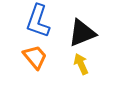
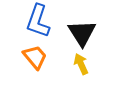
black triangle: rotated 40 degrees counterclockwise
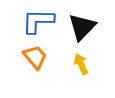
blue L-shape: rotated 72 degrees clockwise
black triangle: moved 6 px up; rotated 16 degrees clockwise
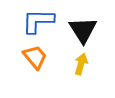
black triangle: moved 1 px right, 3 px down; rotated 16 degrees counterclockwise
yellow arrow: rotated 40 degrees clockwise
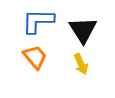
yellow arrow: rotated 140 degrees clockwise
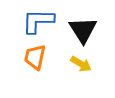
orange trapezoid: rotated 128 degrees counterclockwise
yellow arrow: rotated 35 degrees counterclockwise
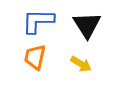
black triangle: moved 4 px right, 5 px up
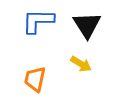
orange trapezoid: moved 22 px down
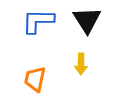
black triangle: moved 5 px up
yellow arrow: rotated 60 degrees clockwise
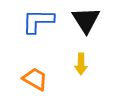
black triangle: moved 1 px left
orange trapezoid: rotated 108 degrees clockwise
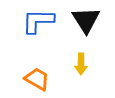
orange trapezoid: moved 2 px right
